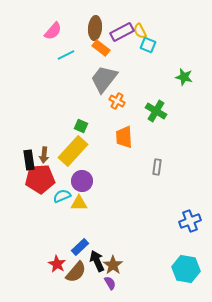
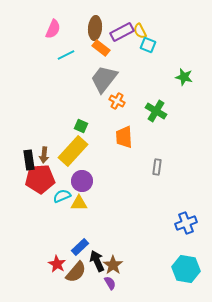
pink semicircle: moved 2 px up; rotated 18 degrees counterclockwise
blue cross: moved 4 px left, 2 px down
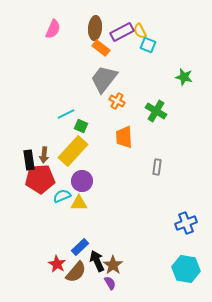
cyan line: moved 59 px down
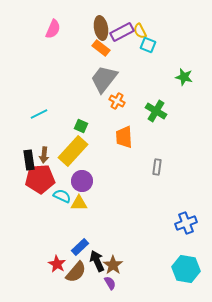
brown ellipse: moved 6 px right; rotated 15 degrees counterclockwise
cyan line: moved 27 px left
cyan semicircle: rotated 48 degrees clockwise
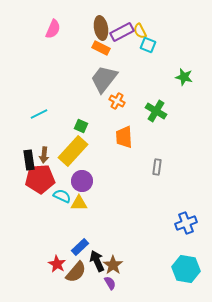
orange rectangle: rotated 12 degrees counterclockwise
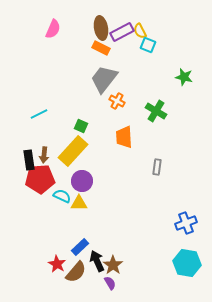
cyan hexagon: moved 1 px right, 6 px up
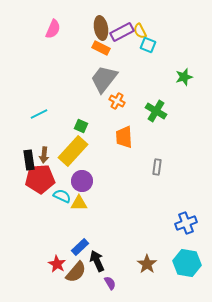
green star: rotated 30 degrees counterclockwise
brown star: moved 34 px right, 1 px up
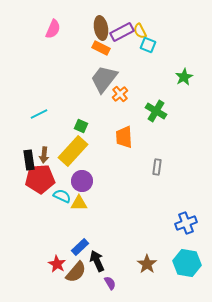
green star: rotated 12 degrees counterclockwise
orange cross: moved 3 px right, 7 px up; rotated 21 degrees clockwise
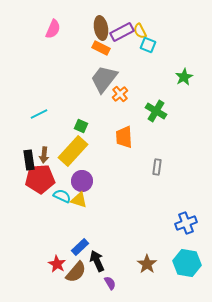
yellow triangle: moved 3 px up; rotated 18 degrees clockwise
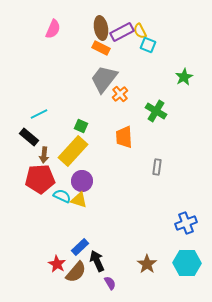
black rectangle: moved 23 px up; rotated 42 degrees counterclockwise
cyan hexagon: rotated 8 degrees counterclockwise
